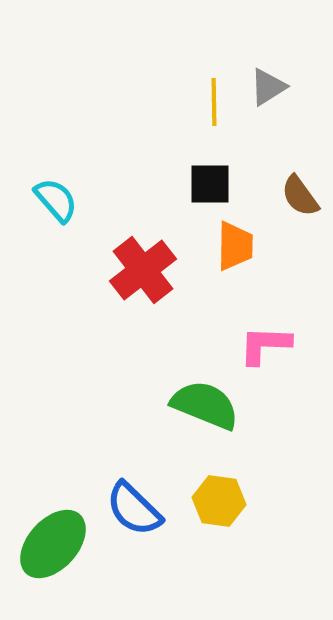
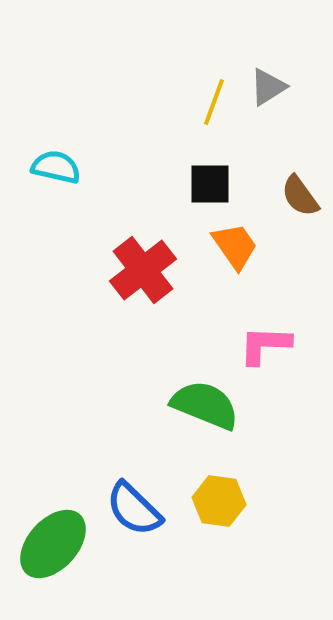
yellow line: rotated 21 degrees clockwise
cyan semicircle: moved 33 px up; rotated 36 degrees counterclockwise
orange trapezoid: rotated 36 degrees counterclockwise
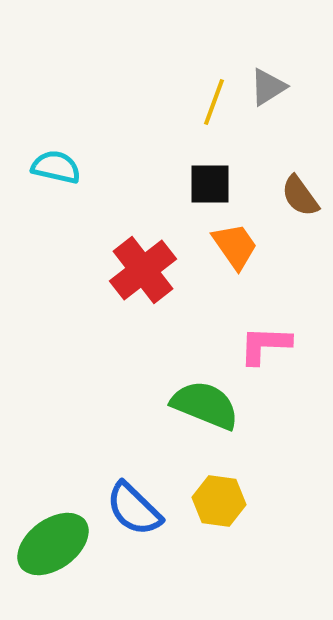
green ellipse: rotated 12 degrees clockwise
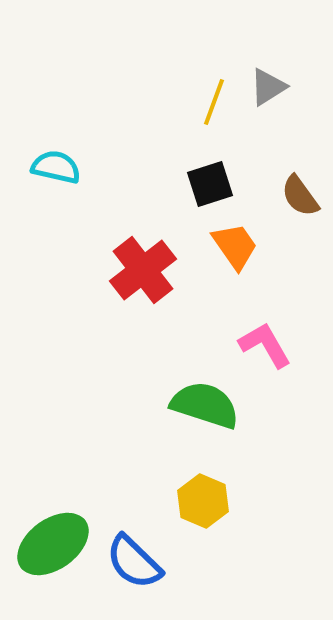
black square: rotated 18 degrees counterclockwise
pink L-shape: rotated 58 degrees clockwise
green semicircle: rotated 4 degrees counterclockwise
yellow hexagon: moved 16 px left; rotated 15 degrees clockwise
blue semicircle: moved 53 px down
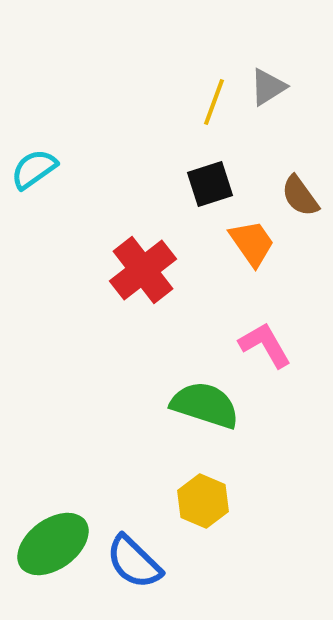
cyan semicircle: moved 22 px left, 2 px down; rotated 48 degrees counterclockwise
orange trapezoid: moved 17 px right, 3 px up
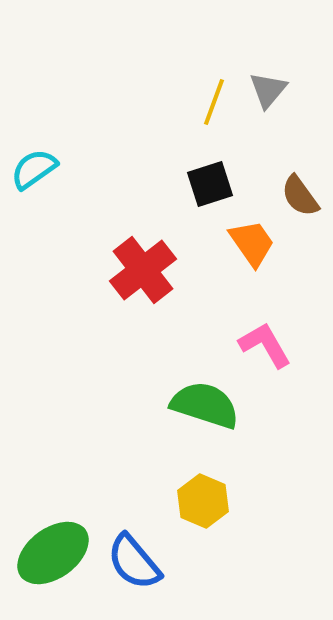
gray triangle: moved 3 px down; rotated 18 degrees counterclockwise
green ellipse: moved 9 px down
blue semicircle: rotated 6 degrees clockwise
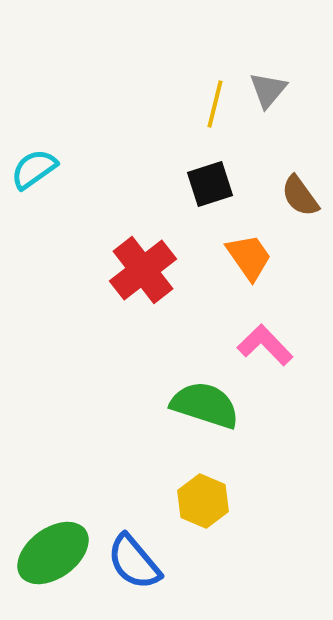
yellow line: moved 1 px right, 2 px down; rotated 6 degrees counterclockwise
orange trapezoid: moved 3 px left, 14 px down
pink L-shape: rotated 14 degrees counterclockwise
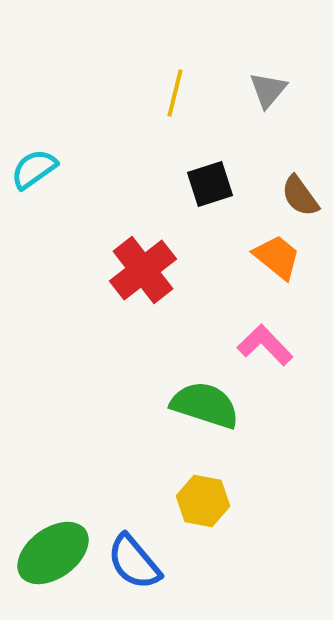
yellow line: moved 40 px left, 11 px up
orange trapezoid: moved 28 px right; rotated 16 degrees counterclockwise
yellow hexagon: rotated 12 degrees counterclockwise
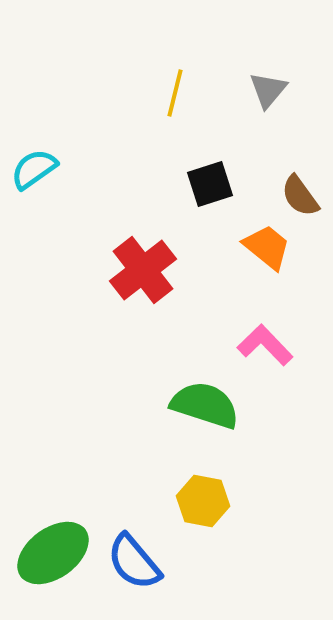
orange trapezoid: moved 10 px left, 10 px up
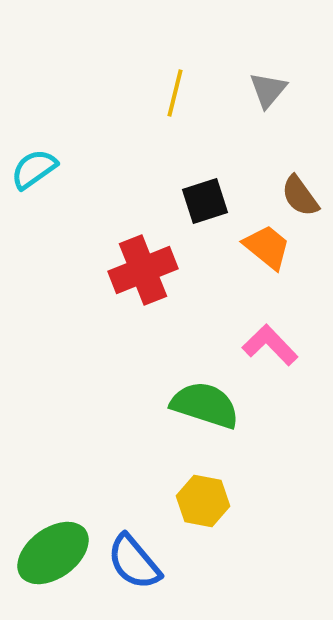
black square: moved 5 px left, 17 px down
red cross: rotated 16 degrees clockwise
pink L-shape: moved 5 px right
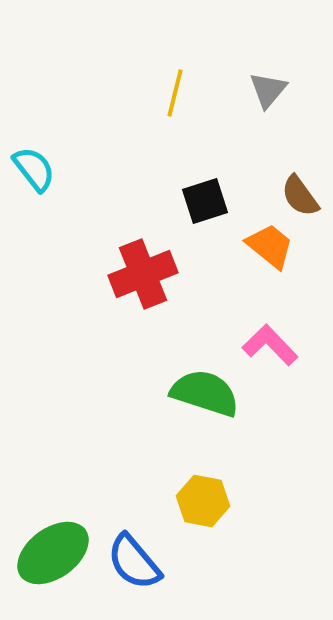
cyan semicircle: rotated 87 degrees clockwise
orange trapezoid: moved 3 px right, 1 px up
red cross: moved 4 px down
green semicircle: moved 12 px up
